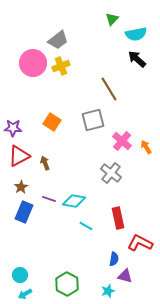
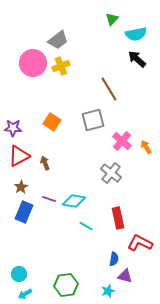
cyan circle: moved 1 px left, 1 px up
green hexagon: moved 1 px left, 1 px down; rotated 25 degrees clockwise
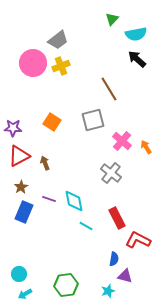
cyan diamond: rotated 70 degrees clockwise
red rectangle: moved 1 px left; rotated 15 degrees counterclockwise
red L-shape: moved 2 px left, 3 px up
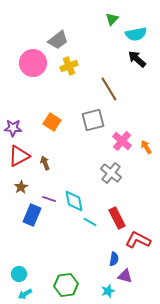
yellow cross: moved 8 px right
blue rectangle: moved 8 px right, 3 px down
cyan line: moved 4 px right, 4 px up
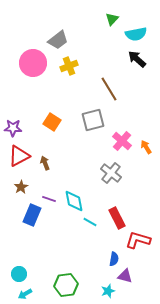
red L-shape: rotated 10 degrees counterclockwise
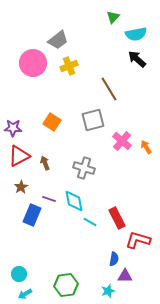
green triangle: moved 1 px right, 2 px up
gray cross: moved 27 px left, 5 px up; rotated 20 degrees counterclockwise
purple triangle: rotated 14 degrees counterclockwise
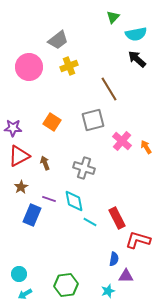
pink circle: moved 4 px left, 4 px down
purple triangle: moved 1 px right
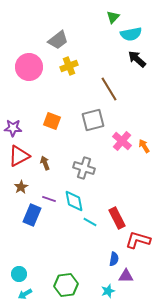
cyan semicircle: moved 5 px left
orange square: moved 1 px up; rotated 12 degrees counterclockwise
orange arrow: moved 2 px left, 1 px up
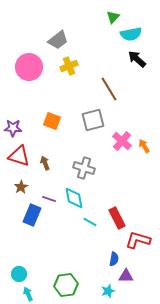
red triangle: rotated 45 degrees clockwise
cyan diamond: moved 3 px up
cyan arrow: moved 3 px right; rotated 96 degrees clockwise
